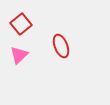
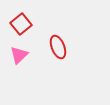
red ellipse: moved 3 px left, 1 px down
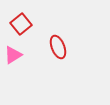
pink triangle: moved 6 px left; rotated 12 degrees clockwise
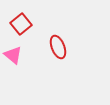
pink triangle: rotated 48 degrees counterclockwise
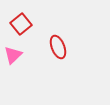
pink triangle: rotated 36 degrees clockwise
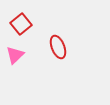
pink triangle: moved 2 px right
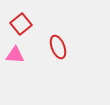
pink triangle: rotated 48 degrees clockwise
